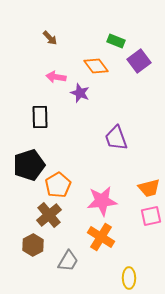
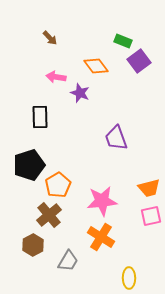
green rectangle: moved 7 px right
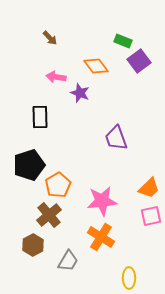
orange trapezoid: rotated 30 degrees counterclockwise
